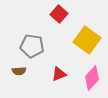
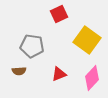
red square: rotated 24 degrees clockwise
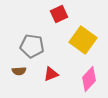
yellow square: moved 4 px left
red triangle: moved 8 px left
pink diamond: moved 3 px left, 1 px down
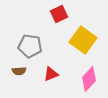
gray pentagon: moved 2 px left
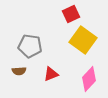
red square: moved 12 px right
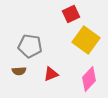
yellow square: moved 3 px right
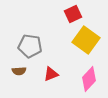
red square: moved 2 px right
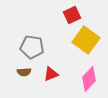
red square: moved 1 px left, 1 px down
gray pentagon: moved 2 px right, 1 px down
brown semicircle: moved 5 px right, 1 px down
